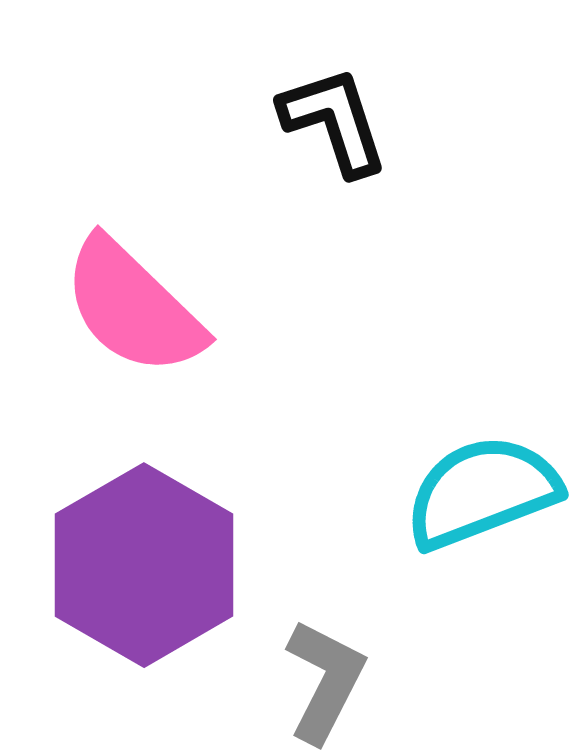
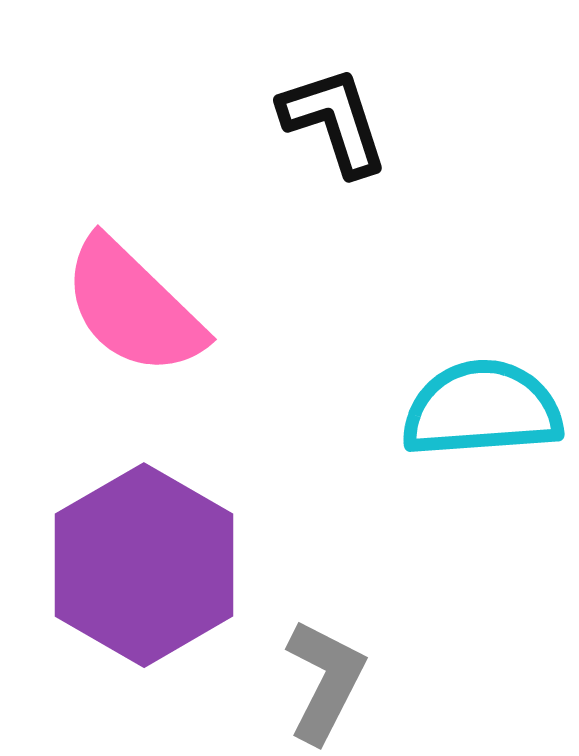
cyan semicircle: moved 83 px up; rotated 17 degrees clockwise
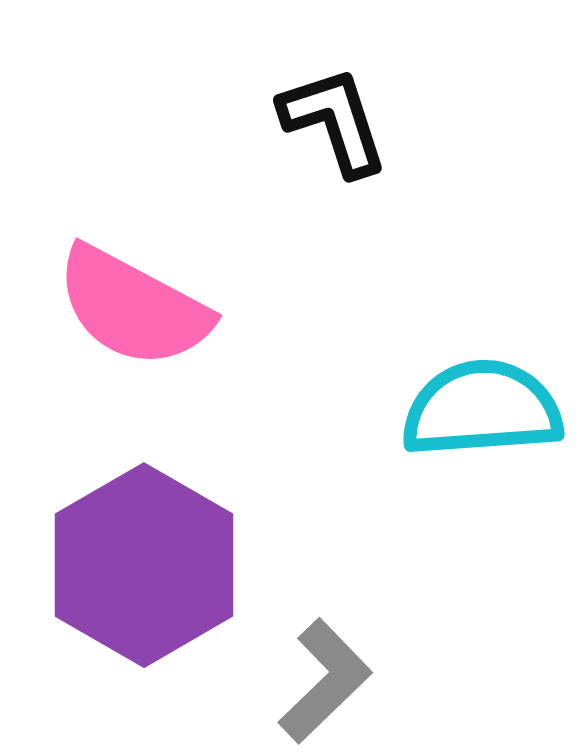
pink semicircle: rotated 16 degrees counterclockwise
gray L-shape: rotated 19 degrees clockwise
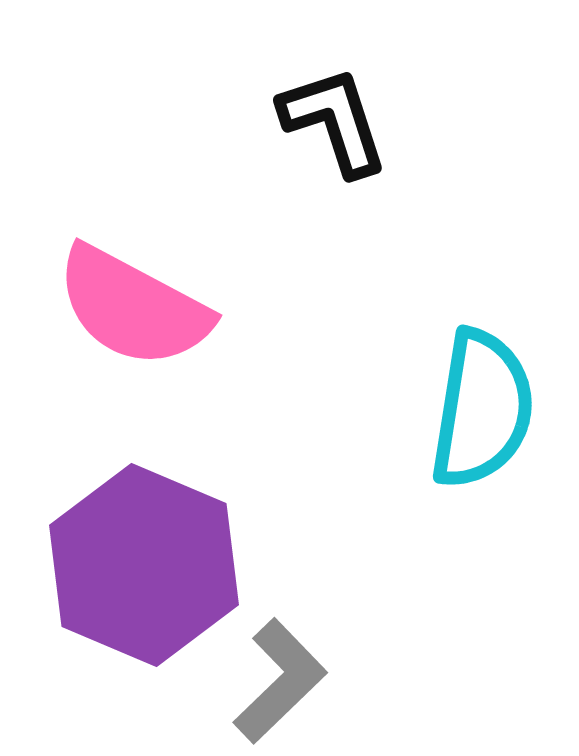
cyan semicircle: rotated 103 degrees clockwise
purple hexagon: rotated 7 degrees counterclockwise
gray L-shape: moved 45 px left
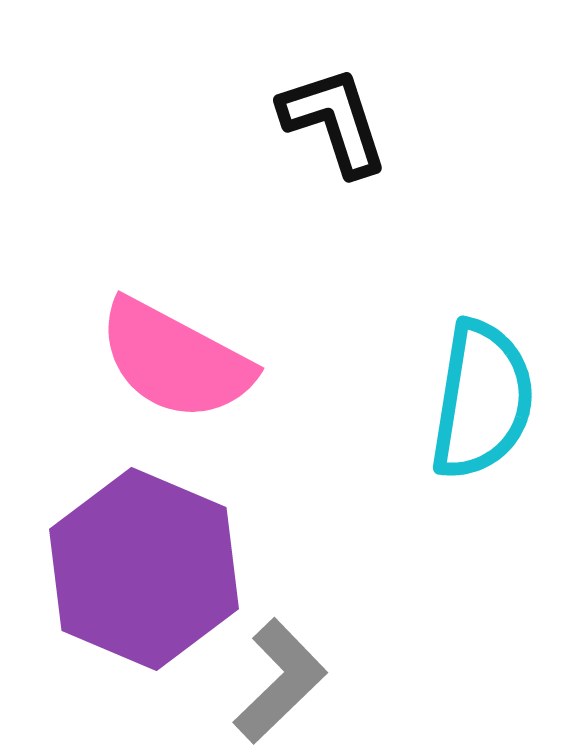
pink semicircle: moved 42 px right, 53 px down
cyan semicircle: moved 9 px up
purple hexagon: moved 4 px down
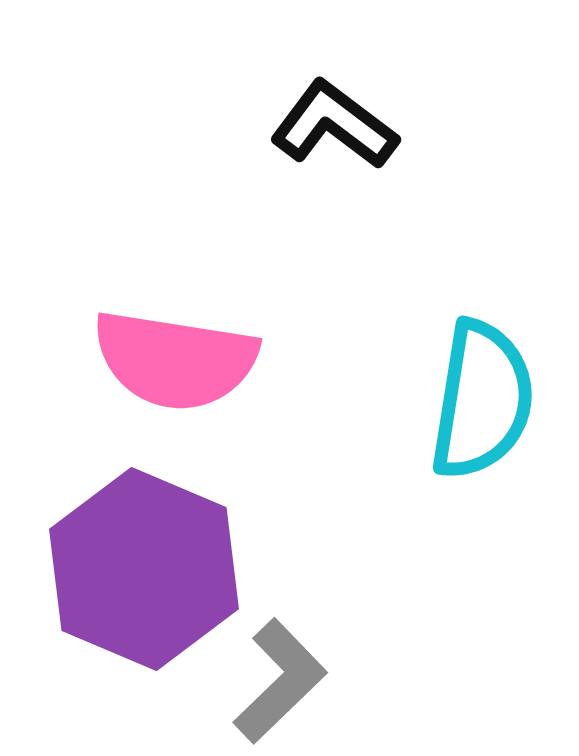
black L-shape: moved 4 px down; rotated 35 degrees counterclockwise
pink semicircle: rotated 19 degrees counterclockwise
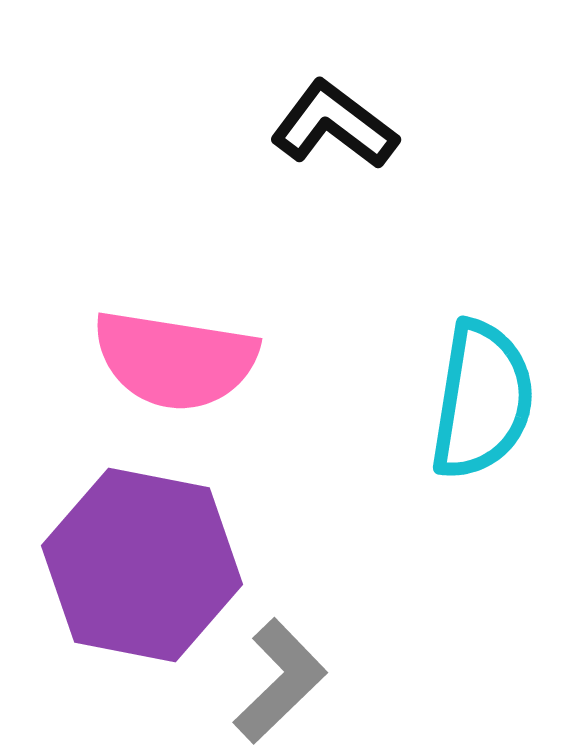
purple hexagon: moved 2 px left, 4 px up; rotated 12 degrees counterclockwise
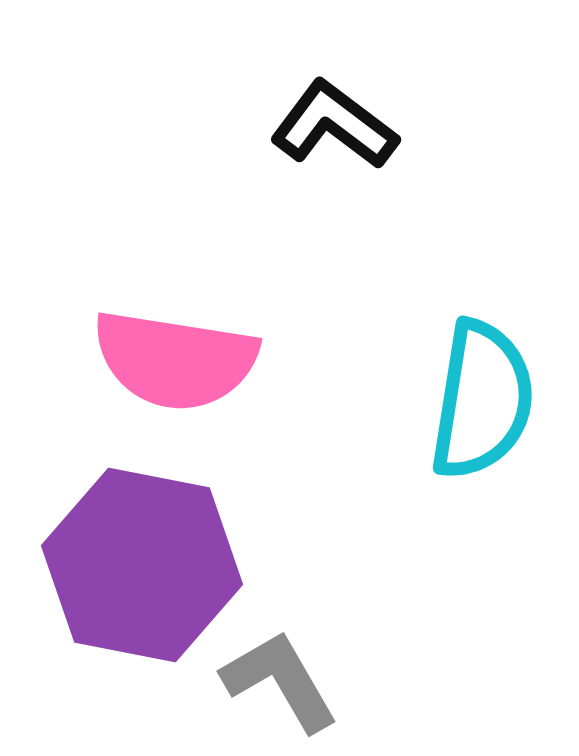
gray L-shape: rotated 76 degrees counterclockwise
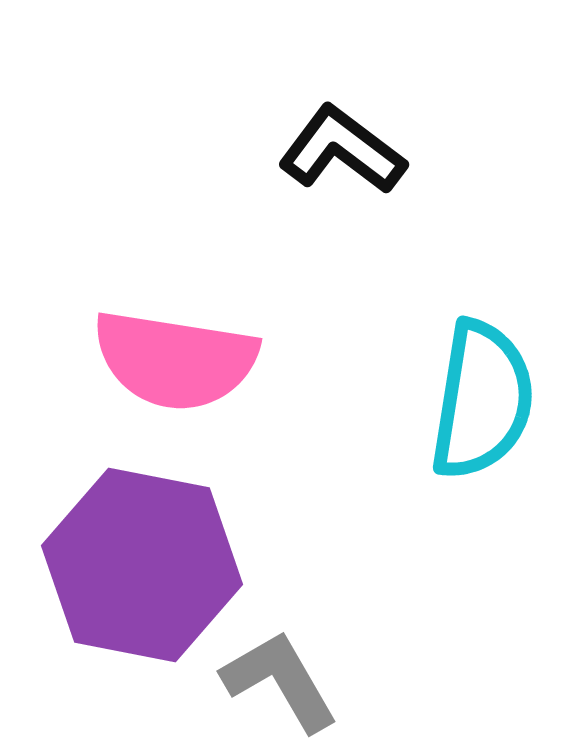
black L-shape: moved 8 px right, 25 px down
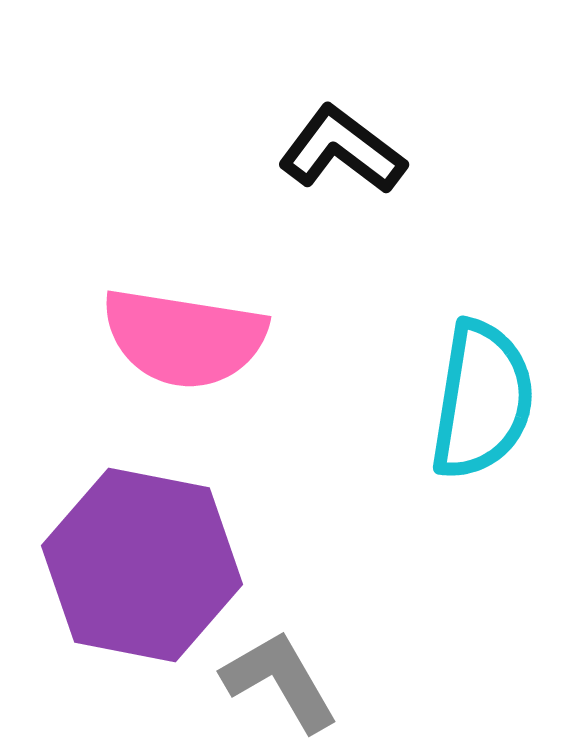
pink semicircle: moved 9 px right, 22 px up
